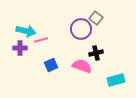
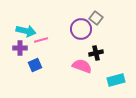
blue square: moved 16 px left
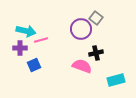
blue square: moved 1 px left
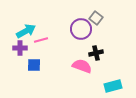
cyan arrow: rotated 42 degrees counterclockwise
blue square: rotated 24 degrees clockwise
cyan rectangle: moved 3 px left, 6 px down
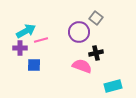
purple circle: moved 2 px left, 3 px down
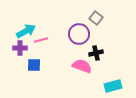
purple circle: moved 2 px down
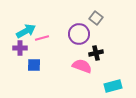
pink line: moved 1 px right, 2 px up
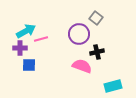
pink line: moved 1 px left, 1 px down
black cross: moved 1 px right, 1 px up
blue square: moved 5 px left
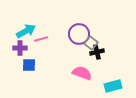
gray square: moved 5 px left, 25 px down
pink semicircle: moved 7 px down
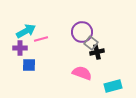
purple circle: moved 3 px right, 2 px up
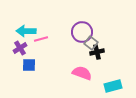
cyan arrow: rotated 150 degrees counterclockwise
purple cross: rotated 32 degrees counterclockwise
